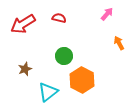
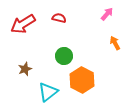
orange arrow: moved 4 px left
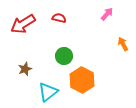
orange arrow: moved 8 px right, 1 px down
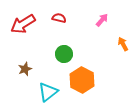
pink arrow: moved 5 px left, 6 px down
green circle: moved 2 px up
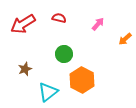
pink arrow: moved 4 px left, 4 px down
orange arrow: moved 2 px right, 5 px up; rotated 104 degrees counterclockwise
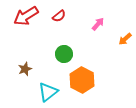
red semicircle: moved 2 px up; rotated 128 degrees clockwise
red arrow: moved 3 px right, 8 px up
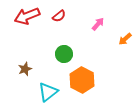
red arrow: moved 1 px right; rotated 10 degrees clockwise
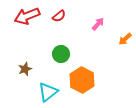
green circle: moved 3 px left
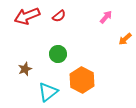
pink arrow: moved 8 px right, 7 px up
green circle: moved 3 px left
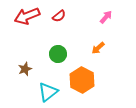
orange arrow: moved 27 px left, 9 px down
